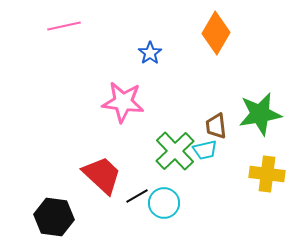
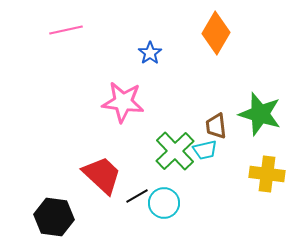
pink line: moved 2 px right, 4 px down
green star: rotated 27 degrees clockwise
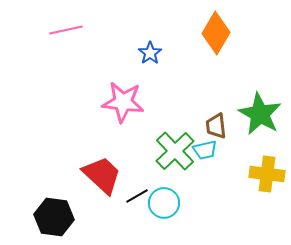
green star: rotated 12 degrees clockwise
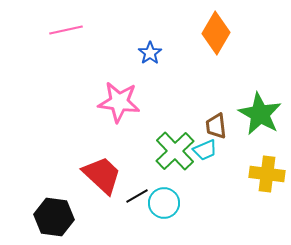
pink star: moved 4 px left
cyan trapezoid: rotated 10 degrees counterclockwise
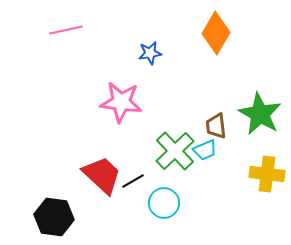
blue star: rotated 25 degrees clockwise
pink star: moved 2 px right
black line: moved 4 px left, 15 px up
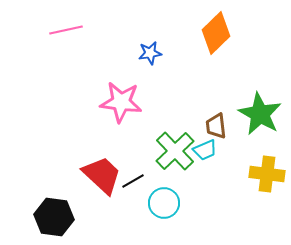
orange diamond: rotated 15 degrees clockwise
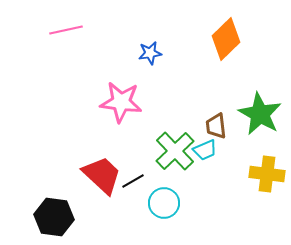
orange diamond: moved 10 px right, 6 px down
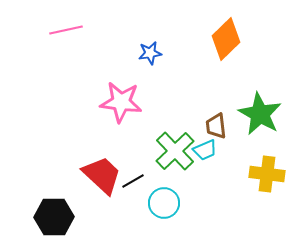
black hexagon: rotated 9 degrees counterclockwise
